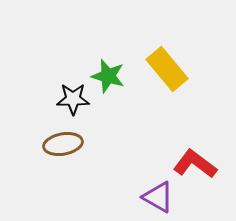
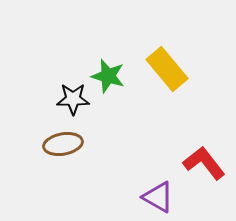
red L-shape: moved 9 px right, 1 px up; rotated 15 degrees clockwise
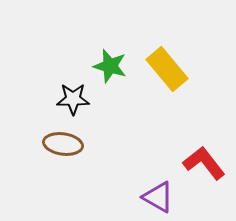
green star: moved 2 px right, 10 px up
brown ellipse: rotated 18 degrees clockwise
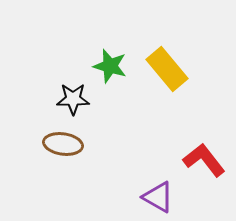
red L-shape: moved 3 px up
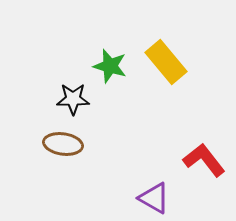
yellow rectangle: moved 1 px left, 7 px up
purple triangle: moved 4 px left, 1 px down
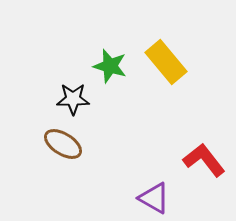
brown ellipse: rotated 24 degrees clockwise
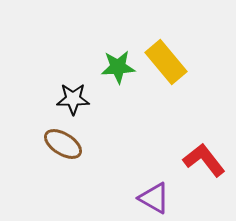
green star: moved 8 px right, 1 px down; rotated 20 degrees counterclockwise
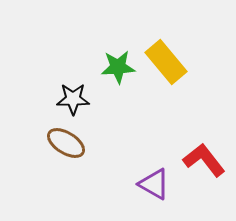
brown ellipse: moved 3 px right, 1 px up
purple triangle: moved 14 px up
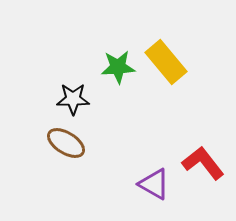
red L-shape: moved 1 px left, 3 px down
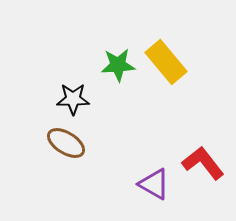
green star: moved 2 px up
